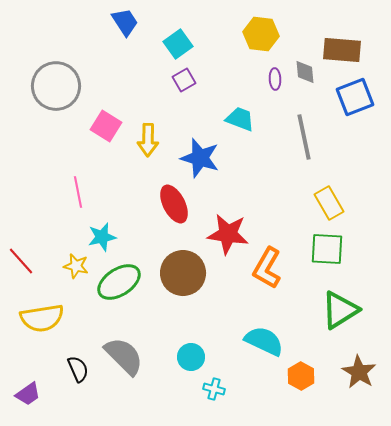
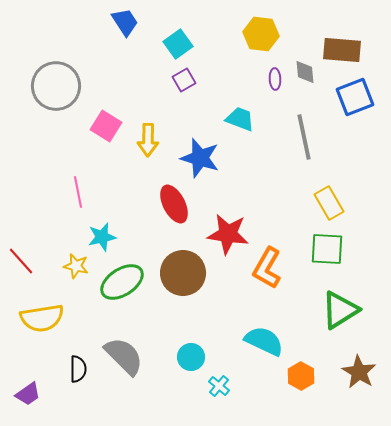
green ellipse: moved 3 px right
black semicircle: rotated 24 degrees clockwise
cyan cross: moved 5 px right, 3 px up; rotated 25 degrees clockwise
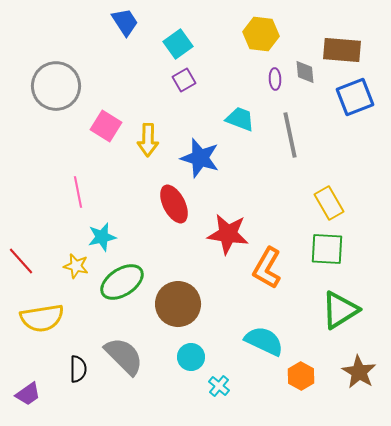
gray line: moved 14 px left, 2 px up
brown circle: moved 5 px left, 31 px down
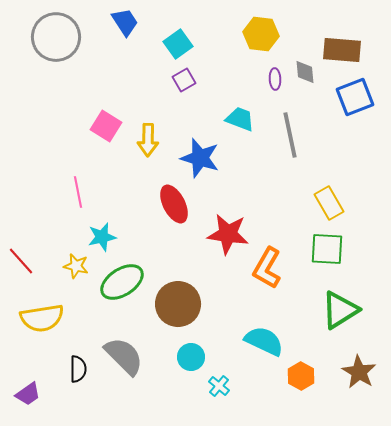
gray circle: moved 49 px up
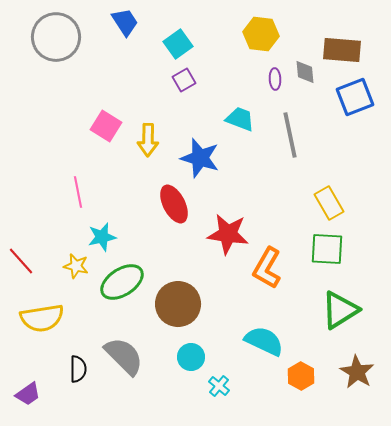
brown star: moved 2 px left
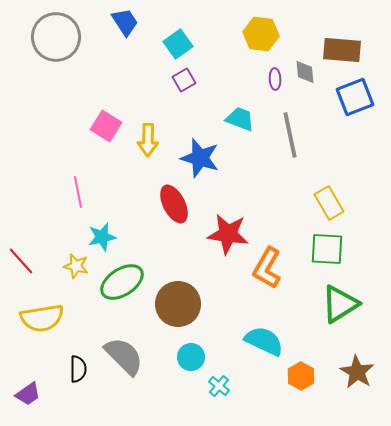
green triangle: moved 6 px up
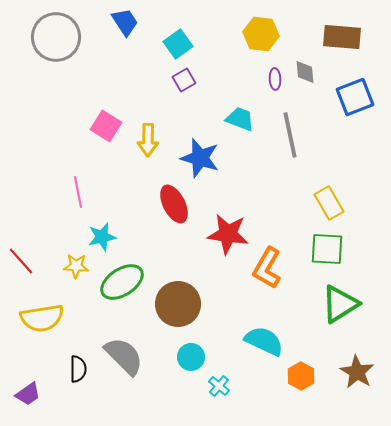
brown rectangle: moved 13 px up
yellow star: rotated 10 degrees counterclockwise
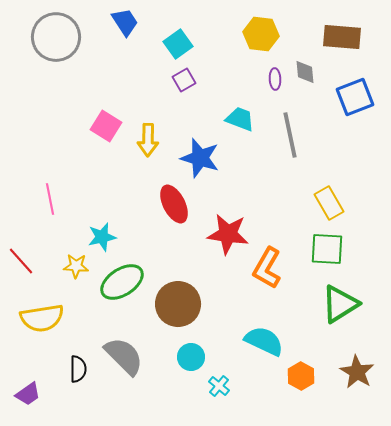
pink line: moved 28 px left, 7 px down
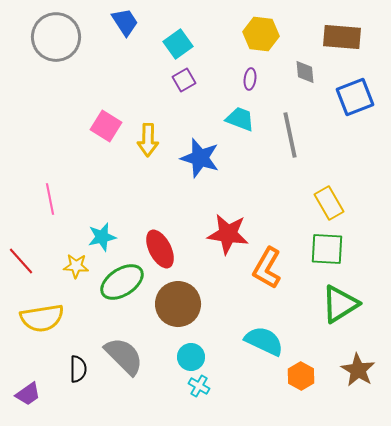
purple ellipse: moved 25 px left; rotated 10 degrees clockwise
red ellipse: moved 14 px left, 45 px down
brown star: moved 1 px right, 2 px up
cyan cross: moved 20 px left; rotated 10 degrees counterclockwise
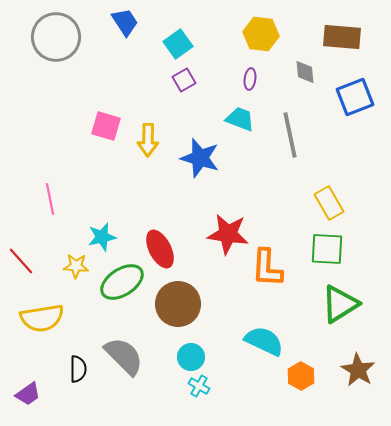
pink square: rotated 16 degrees counterclockwise
orange L-shape: rotated 27 degrees counterclockwise
